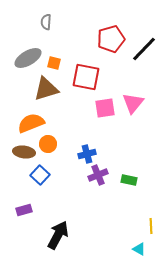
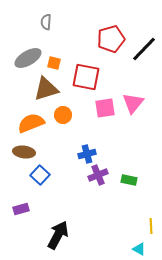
orange circle: moved 15 px right, 29 px up
purple rectangle: moved 3 px left, 1 px up
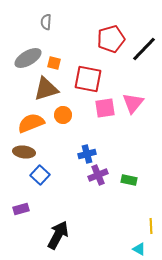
red square: moved 2 px right, 2 px down
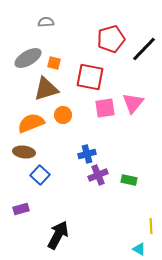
gray semicircle: rotated 84 degrees clockwise
red square: moved 2 px right, 2 px up
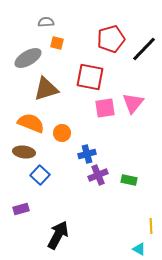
orange square: moved 3 px right, 20 px up
orange circle: moved 1 px left, 18 px down
orange semicircle: rotated 44 degrees clockwise
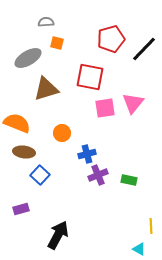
orange semicircle: moved 14 px left
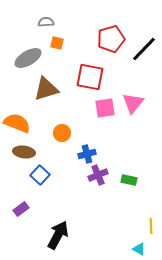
purple rectangle: rotated 21 degrees counterclockwise
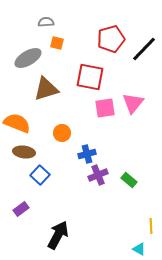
green rectangle: rotated 28 degrees clockwise
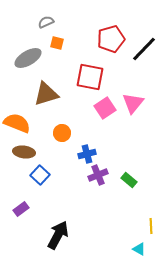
gray semicircle: rotated 21 degrees counterclockwise
brown triangle: moved 5 px down
pink square: rotated 25 degrees counterclockwise
